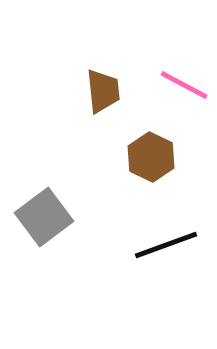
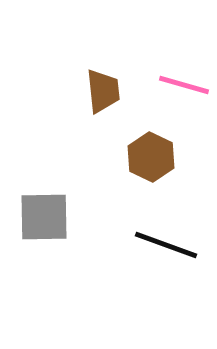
pink line: rotated 12 degrees counterclockwise
gray square: rotated 36 degrees clockwise
black line: rotated 40 degrees clockwise
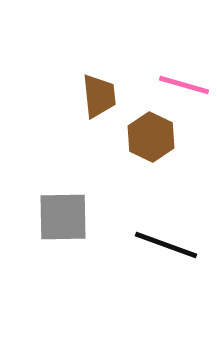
brown trapezoid: moved 4 px left, 5 px down
brown hexagon: moved 20 px up
gray square: moved 19 px right
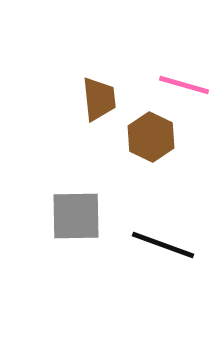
brown trapezoid: moved 3 px down
gray square: moved 13 px right, 1 px up
black line: moved 3 px left
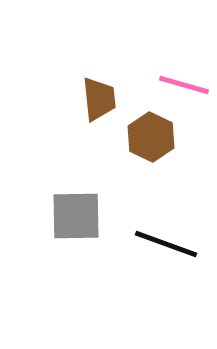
black line: moved 3 px right, 1 px up
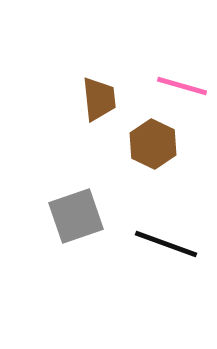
pink line: moved 2 px left, 1 px down
brown hexagon: moved 2 px right, 7 px down
gray square: rotated 18 degrees counterclockwise
